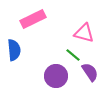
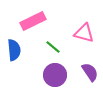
pink rectangle: moved 2 px down
green line: moved 20 px left, 8 px up
purple circle: moved 1 px left, 1 px up
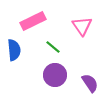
pink triangle: moved 2 px left, 7 px up; rotated 40 degrees clockwise
purple semicircle: moved 11 px down
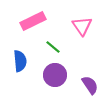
blue semicircle: moved 6 px right, 11 px down
purple semicircle: moved 2 px down
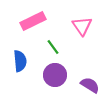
green line: rotated 14 degrees clockwise
purple semicircle: rotated 24 degrees counterclockwise
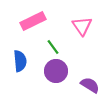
purple circle: moved 1 px right, 4 px up
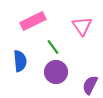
purple circle: moved 1 px down
purple semicircle: rotated 96 degrees counterclockwise
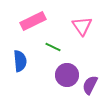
green line: rotated 28 degrees counterclockwise
purple circle: moved 11 px right, 3 px down
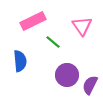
green line: moved 5 px up; rotated 14 degrees clockwise
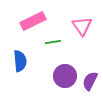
green line: rotated 49 degrees counterclockwise
purple circle: moved 2 px left, 1 px down
purple semicircle: moved 4 px up
